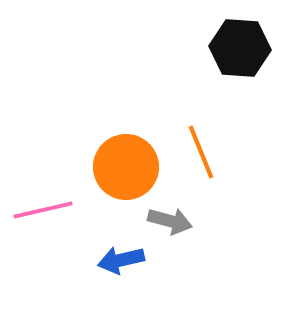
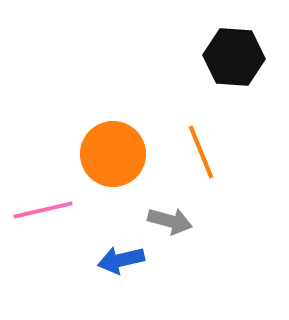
black hexagon: moved 6 px left, 9 px down
orange circle: moved 13 px left, 13 px up
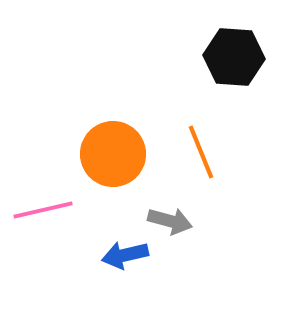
blue arrow: moved 4 px right, 5 px up
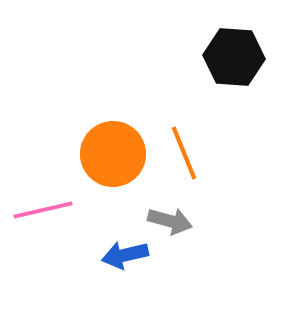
orange line: moved 17 px left, 1 px down
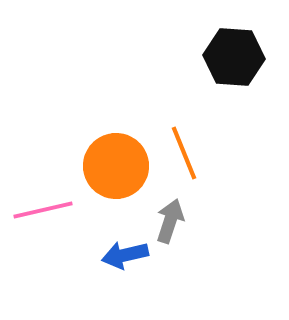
orange circle: moved 3 px right, 12 px down
gray arrow: rotated 87 degrees counterclockwise
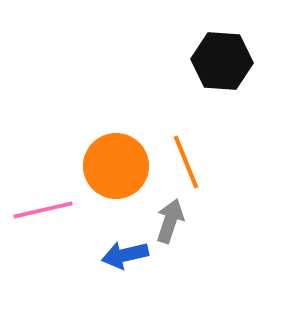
black hexagon: moved 12 px left, 4 px down
orange line: moved 2 px right, 9 px down
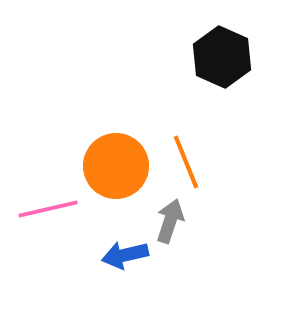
black hexagon: moved 4 px up; rotated 20 degrees clockwise
pink line: moved 5 px right, 1 px up
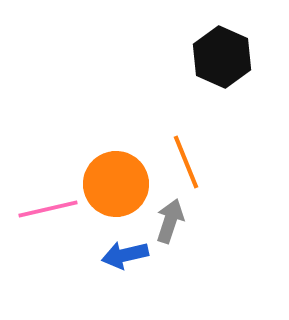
orange circle: moved 18 px down
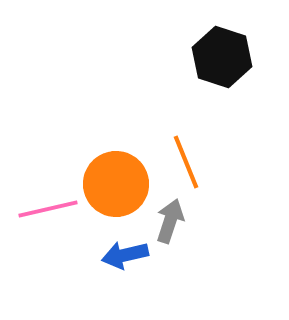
black hexagon: rotated 6 degrees counterclockwise
